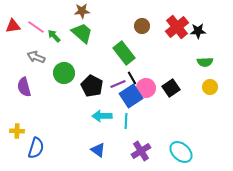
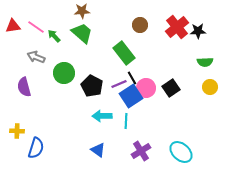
brown circle: moved 2 px left, 1 px up
purple line: moved 1 px right
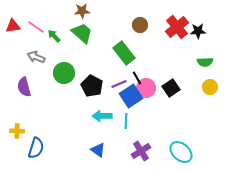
black line: moved 5 px right
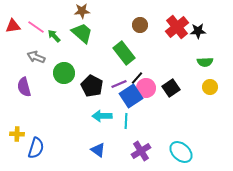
black line: rotated 72 degrees clockwise
yellow cross: moved 3 px down
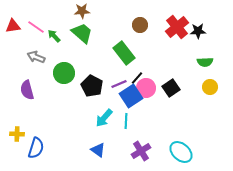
purple semicircle: moved 3 px right, 3 px down
cyan arrow: moved 2 px right, 2 px down; rotated 48 degrees counterclockwise
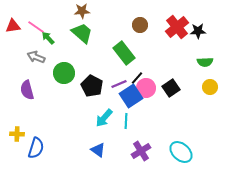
green arrow: moved 6 px left, 2 px down
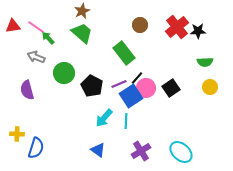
brown star: rotated 21 degrees counterclockwise
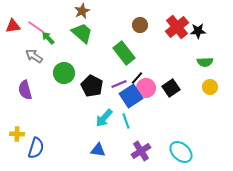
gray arrow: moved 2 px left, 1 px up; rotated 12 degrees clockwise
purple semicircle: moved 2 px left
cyan line: rotated 21 degrees counterclockwise
blue triangle: rotated 28 degrees counterclockwise
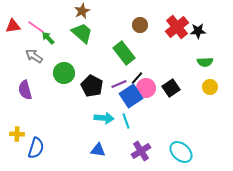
cyan arrow: rotated 126 degrees counterclockwise
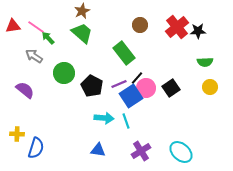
purple semicircle: rotated 144 degrees clockwise
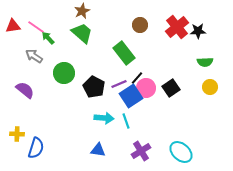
black pentagon: moved 2 px right, 1 px down
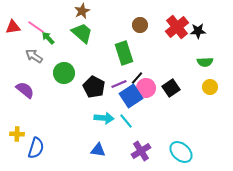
red triangle: moved 1 px down
green rectangle: rotated 20 degrees clockwise
cyan line: rotated 21 degrees counterclockwise
